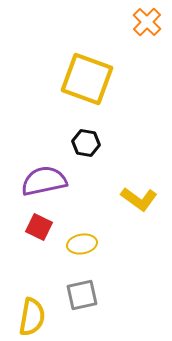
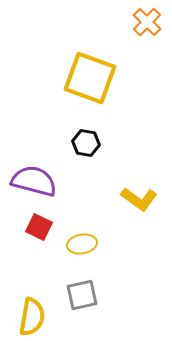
yellow square: moved 3 px right, 1 px up
purple semicircle: moved 10 px left; rotated 27 degrees clockwise
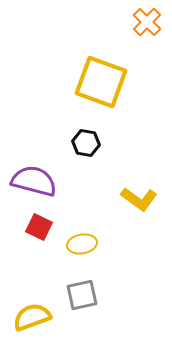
yellow square: moved 11 px right, 4 px down
yellow semicircle: rotated 120 degrees counterclockwise
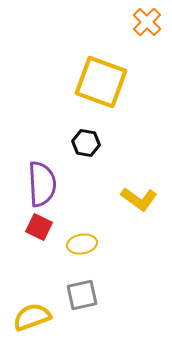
purple semicircle: moved 8 px right, 3 px down; rotated 72 degrees clockwise
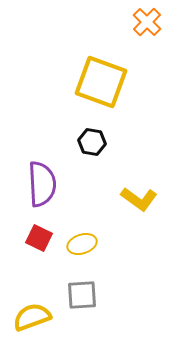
black hexagon: moved 6 px right, 1 px up
red square: moved 11 px down
yellow ellipse: rotated 8 degrees counterclockwise
gray square: rotated 8 degrees clockwise
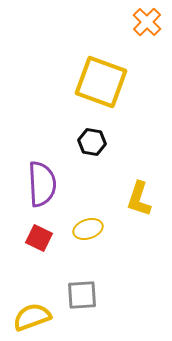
yellow L-shape: rotated 72 degrees clockwise
yellow ellipse: moved 6 px right, 15 px up
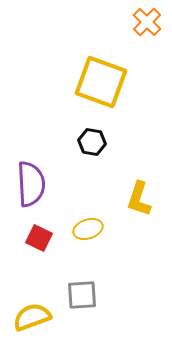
purple semicircle: moved 11 px left
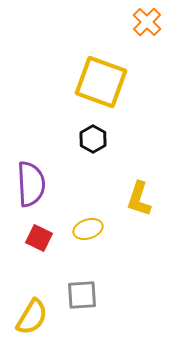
black hexagon: moved 1 px right, 3 px up; rotated 20 degrees clockwise
yellow semicircle: rotated 141 degrees clockwise
